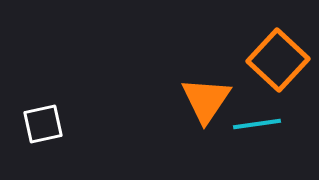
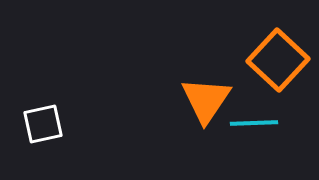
cyan line: moved 3 px left, 1 px up; rotated 6 degrees clockwise
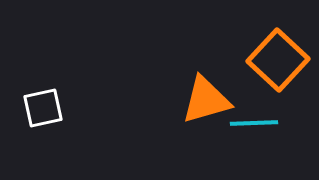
orange triangle: rotated 40 degrees clockwise
white square: moved 16 px up
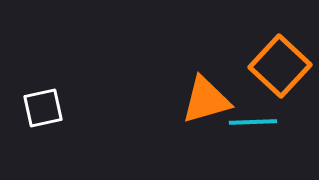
orange square: moved 2 px right, 6 px down
cyan line: moved 1 px left, 1 px up
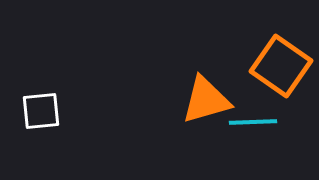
orange square: moved 1 px right; rotated 8 degrees counterclockwise
white square: moved 2 px left, 3 px down; rotated 6 degrees clockwise
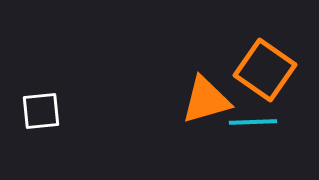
orange square: moved 16 px left, 4 px down
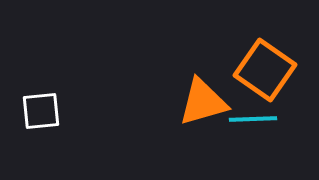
orange triangle: moved 3 px left, 2 px down
cyan line: moved 3 px up
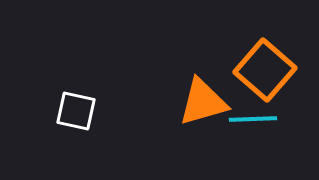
orange square: rotated 6 degrees clockwise
white square: moved 35 px right; rotated 18 degrees clockwise
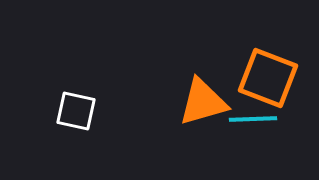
orange square: moved 3 px right, 8 px down; rotated 20 degrees counterclockwise
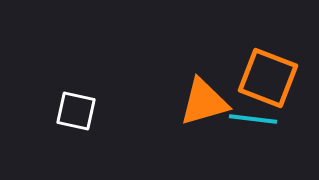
orange triangle: moved 1 px right
cyan line: rotated 9 degrees clockwise
